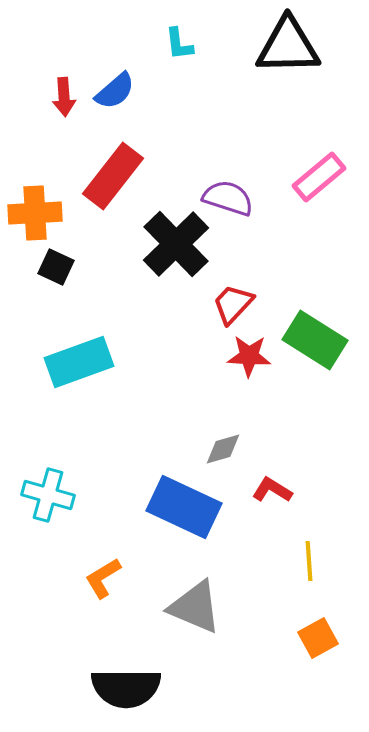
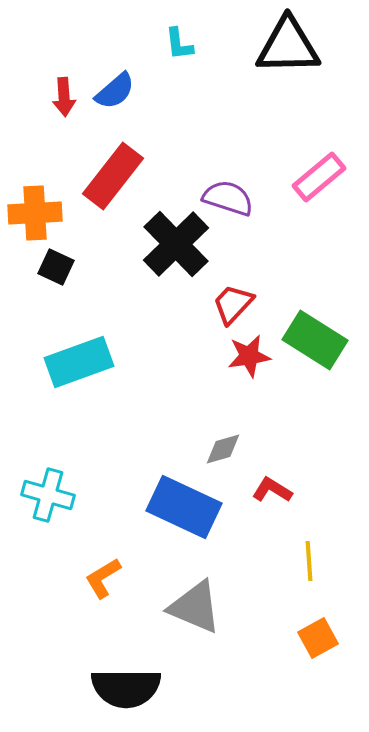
red star: rotated 12 degrees counterclockwise
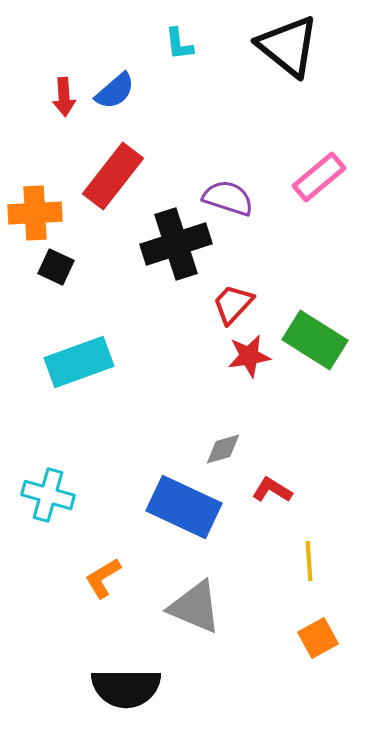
black triangle: rotated 40 degrees clockwise
black cross: rotated 26 degrees clockwise
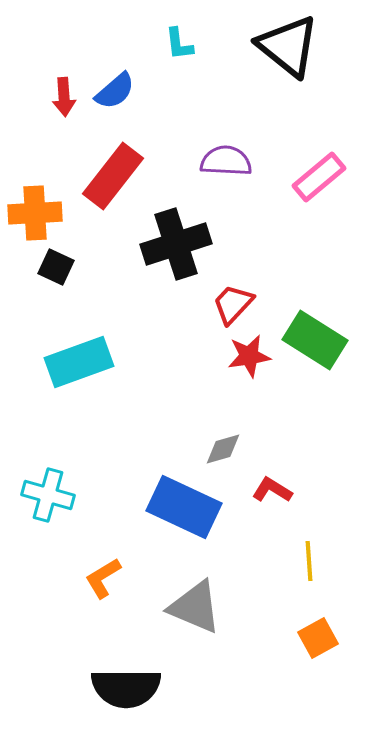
purple semicircle: moved 2 px left, 37 px up; rotated 15 degrees counterclockwise
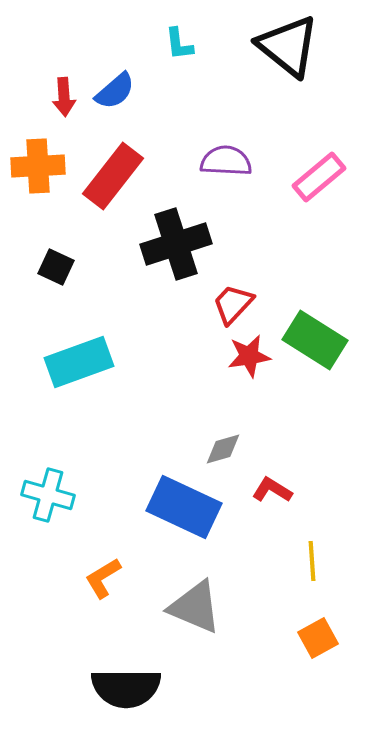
orange cross: moved 3 px right, 47 px up
yellow line: moved 3 px right
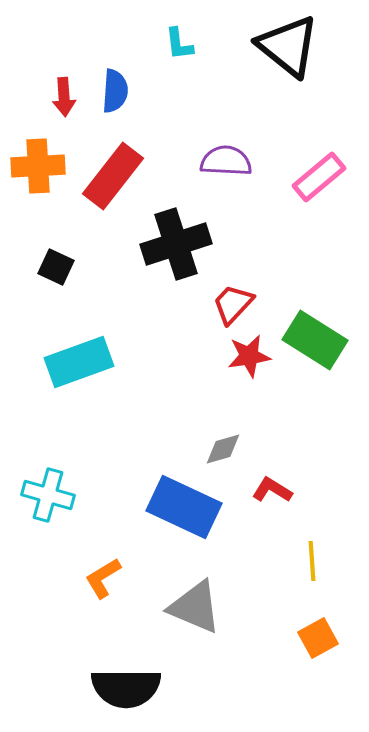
blue semicircle: rotated 45 degrees counterclockwise
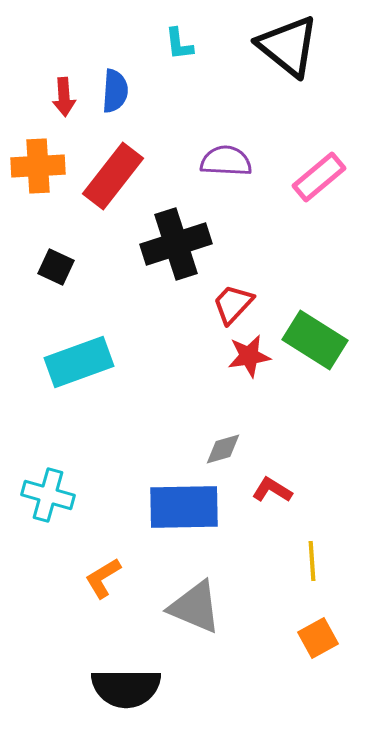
blue rectangle: rotated 26 degrees counterclockwise
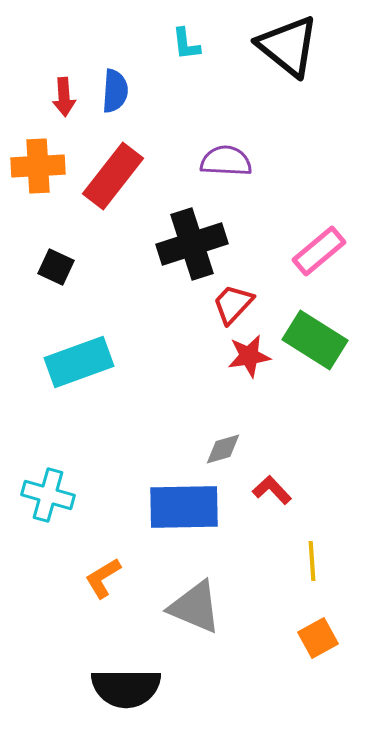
cyan L-shape: moved 7 px right
pink rectangle: moved 74 px down
black cross: moved 16 px right
red L-shape: rotated 15 degrees clockwise
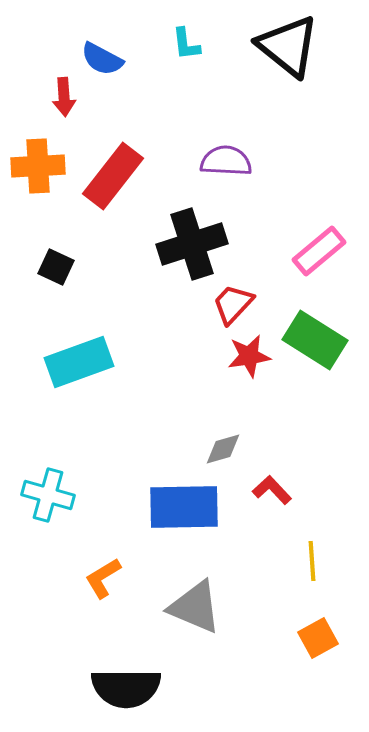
blue semicircle: moved 13 px left, 32 px up; rotated 114 degrees clockwise
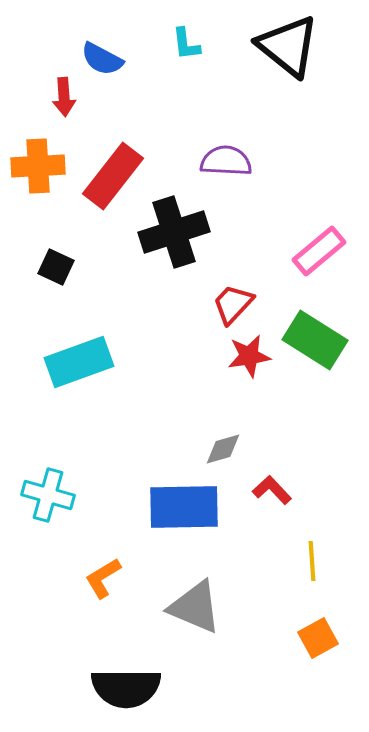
black cross: moved 18 px left, 12 px up
